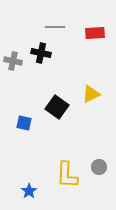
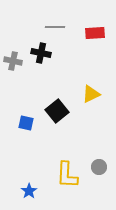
black square: moved 4 px down; rotated 15 degrees clockwise
blue square: moved 2 px right
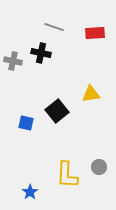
gray line: moved 1 px left; rotated 18 degrees clockwise
yellow triangle: rotated 18 degrees clockwise
blue star: moved 1 px right, 1 px down
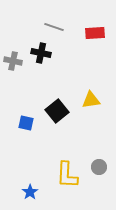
yellow triangle: moved 6 px down
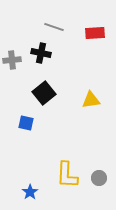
gray cross: moved 1 px left, 1 px up; rotated 18 degrees counterclockwise
black square: moved 13 px left, 18 px up
gray circle: moved 11 px down
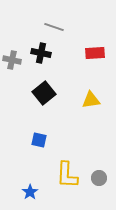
red rectangle: moved 20 px down
gray cross: rotated 18 degrees clockwise
blue square: moved 13 px right, 17 px down
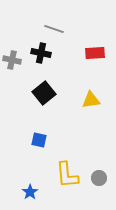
gray line: moved 2 px down
yellow L-shape: rotated 8 degrees counterclockwise
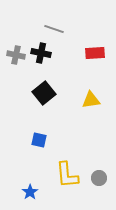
gray cross: moved 4 px right, 5 px up
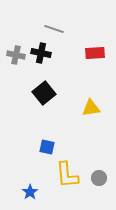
yellow triangle: moved 8 px down
blue square: moved 8 px right, 7 px down
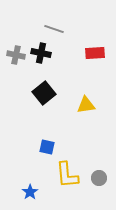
yellow triangle: moved 5 px left, 3 px up
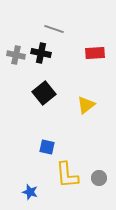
yellow triangle: rotated 30 degrees counterclockwise
blue star: rotated 21 degrees counterclockwise
